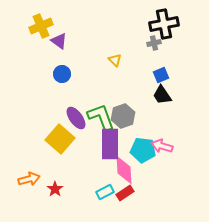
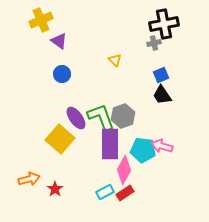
yellow cross: moved 6 px up
pink diamond: rotated 32 degrees clockwise
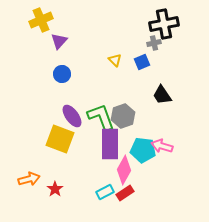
purple triangle: rotated 36 degrees clockwise
blue square: moved 19 px left, 13 px up
purple ellipse: moved 4 px left, 2 px up
yellow square: rotated 20 degrees counterclockwise
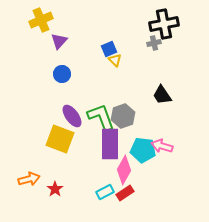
blue square: moved 33 px left, 13 px up
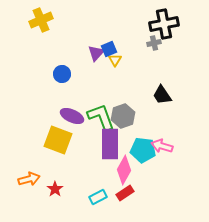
purple triangle: moved 37 px right, 12 px down
yellow triangle: rotated 16 degrees clockwise
purple ellipse: rotated 30 degrees counterclockwise
yellow square: moved 2 px left, 1 px down
cyan rectangle: moved 7 px left, 5 px down
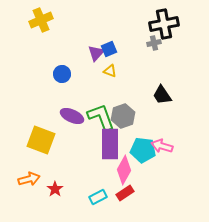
yellow triangle: moved 5 px left, 11 px down; rotated 40 degrees counterclockwise
yellow square: moved 17 px left
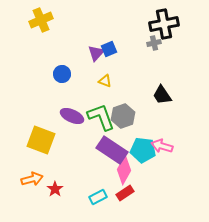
yellow triangle: moved 5 px left, 10 px down
purple rectangle: moved 2 px right, 6 px down; rotated 56 degrees counterclockwise
orange arrow: moved 3 px right
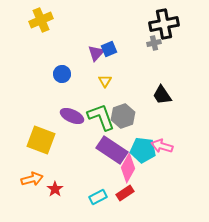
yellow triangle: rotated 40 degrees clockwise
pink diamond: moved 4 px right, 2 px up
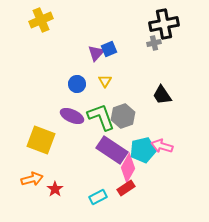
blue circle: moved 15 px right, 10 px down
cyan pentagon: rotated 20 degrees counterclockwise
red rectangle: moved 1 px right, 5 px up
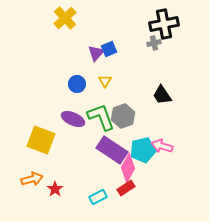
yellow cross: moved 24 px right, 2 px up; rotated 20 degrees counterclockwise
purple ellipse: moved 1 px right, 3 px down
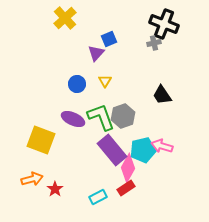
black cross: rotated 32 degrees clockwise
blue square: moved 10 px up
purple rectangle: rotated 16 degrees clockwise
